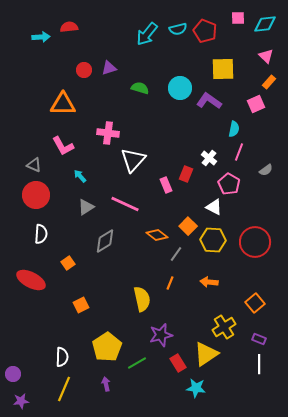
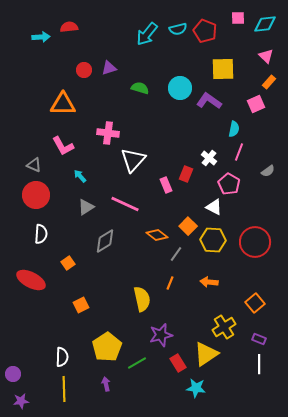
gray semicircle at (266, 170): moved 2 px right, 1 px down
yellow line at (64, 389): rotated 25 degrees counterclockwise
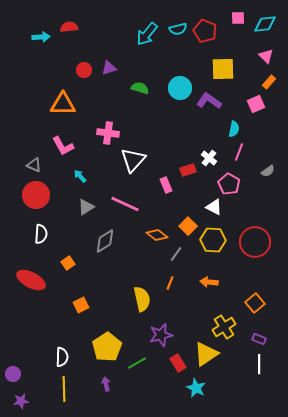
red rectangle at (186, 174): moved 2 px right, 4 px up; rotated 49 degrees clockwise
cyan star at (196, 388): rotated 18 degrees clockwise
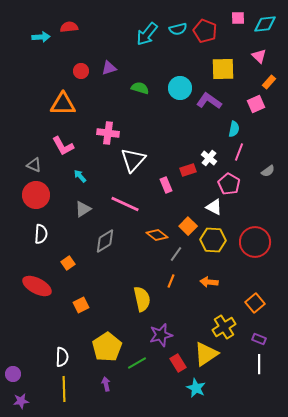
pink triangle at (266, 56): moved 7 px left
red circle at (84, 70): moved 3 px left, 1 px down
gray triangle at (86, 207): moved 3 px left, 2 px down
red ellipse at (31, 280): moved 6 px right, 6 px down
orange line at (170, 283): moved 1 px right, 2 px up
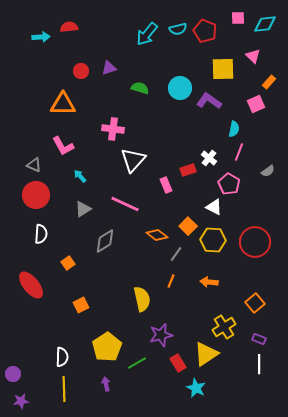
pink triangle at (259, 56): moved 6 px left
pink cross at (108, 133): moved 5 px right, 4 px up
red ellipse at (37, 286): moved 6 px left, 1 px up; rotated 24 degrees clockwise
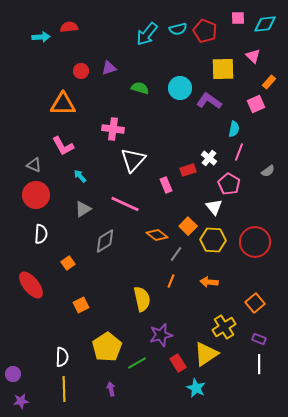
white triangle at (214, 207): rotated 24 degrees clockwise
purple arrow at (106, 384): moved 5 px right, 5 px down
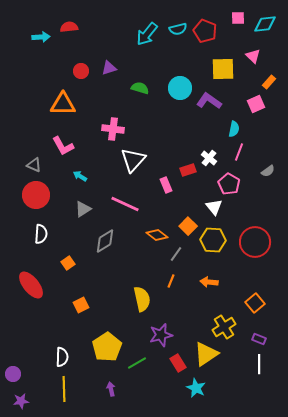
cyan arrow at (80, 176): rotated 16 degrees counterclockwise
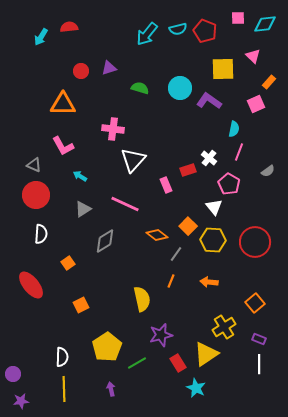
cyan arrow at (41, 37): rotated 126 degrees clockwise
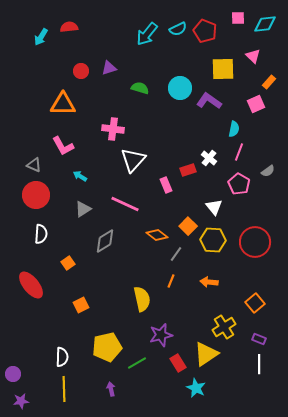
cyan semicircle at (178, 29): rotated 12 degrees counterclockwise
pink pentagon at (229, 184): moved 10 px right
yellow pentagon at (107, 347): rotated 20 degrees clockwise
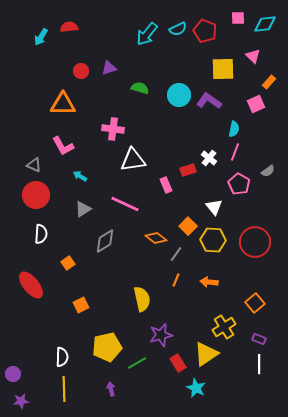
cyan circle at (180, 88): moved 1 px left, 7 px down
pink line at (239, 152): moved 4 px left
white triangle at (133, 160): rotated 40 degrees clockwise
orange diamond at (157, 235): moved 1 px left, 3 px down
orange line at (171, 281): moved 5 px right, 1 px up
